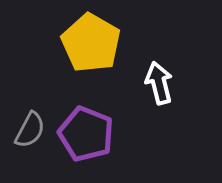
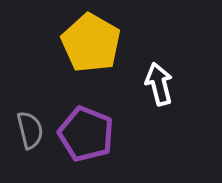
white arrow: moved 1 px down
gray semicircle: rotated 42 degrees counterclockwise
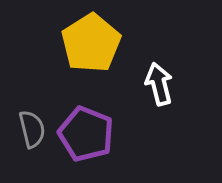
yellow pentagon: rotated 10 degrees clockwise
gray semicircle: moved 2 px right, 1 px up
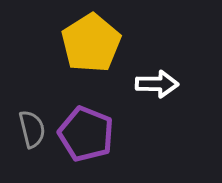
white arrow: moved 2 px left; rotated 105 degrees clockwise
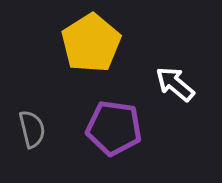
white arrow: moved 18 px right; rotated 141 degrees counterclockwise
purple pentagon: moved 28 px right, 6 px up; rotated 14 degrees counterclockwise
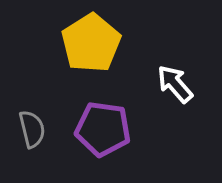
white arrow: rotated 9 degrees clockwise
purple pentagon: moved 11 px left, 1 px down
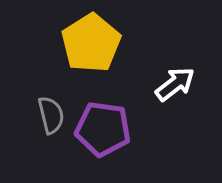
white arrow: rotated 93 degrees clockwise
gray semicircle: moved 19 px right, 14 px up
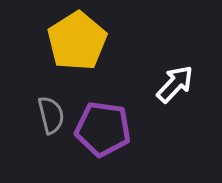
yellow pentagon: moved 14 px left, 2 px up
white arrow: rotated 9 degrees counterclockwise
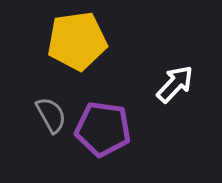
yellow pentagon: rotated 24 degrees clockwise
gray semicircle: rotated 15 degrees counterclockwise
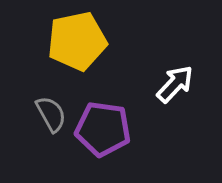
yellow pentagon: rotated 4 degrees counterclockwise
gray semicircle: moved 1 px up
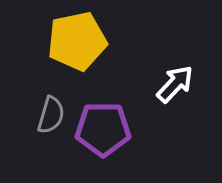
gray semicircle: moved 1 px down; rotated 45 degrees clockwise
purple pentagon: rotated 8 degrees counterclockwise
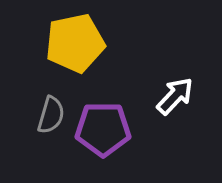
yellow pentagon: moved 2 px left, 2 px down
white arrow: moved 12 px down
